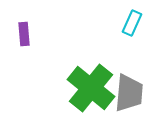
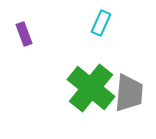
cyan rectangle: moved 31 px left
purple rectangle: rotated 15 degrees counterclockwise
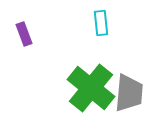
cyan rectangle: rotated 30 degrees counterclockwise
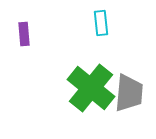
purple rectangle: rotated 15 degrees clockwise
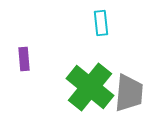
purple rectangle: moved 25 px down
green cross: moved 1 px left, 1 px up
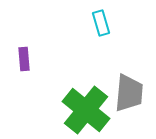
cyan rectangle: rotated 10 degrees counterclockwise
green cross: moved 4 px left, 23 px down
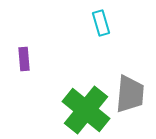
gray trapezoid: moved 1 px right, 1 px down
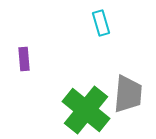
gray trapezoid: moved 2 px left
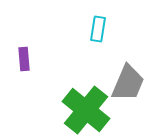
cyan rectangle: moved 3 px left, 6 px down; rotated 25 degrees clockwise
gray trapezoid: moved 11 px up; rotated 18 degrees clockwise
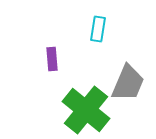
purple rectangle: moved 28 px right
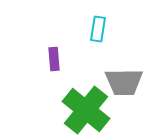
purple rectangle: moved 2 px right
gray trapezoid: moved 4 px left, 1 px up; rotated 66 degrees clockwise
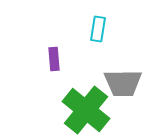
gray trapezoid: moved 1 px left, 1 px down
